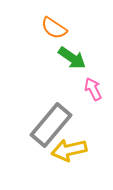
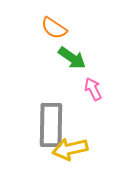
gray rectangle: rotated 39 degrees counterclockwise
yellow arrow: moved 1 px right, 1 px up
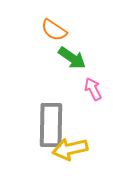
orange semicircle: moved 2 px down
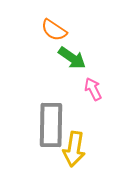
yellow arrow: moved 4 px right; rotated 68 degrees counterclockwise
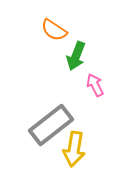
green arrow: moved 4 px right, 2 px up; rotated 76 degrees clockwise
pink arrow: moved 2 px right, 4 px up
gray rectangle: rotated 51 degrees clockwise
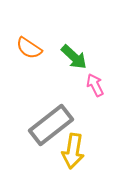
orange semicircle: moved 25 px left, 18 px down
green arrow: moved 2 px left, 1 px down; rotated 68 degrees counterclockwise
yellow arrow: moved 1 px left, 2 px down
